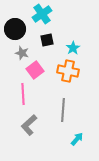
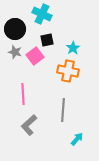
cyan cross: rotated 30 degrees counterclockwise
gray star: moved 7 px left, 1 px up
pink square: moved 14 px up
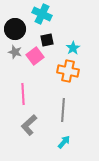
cyan arrow: moved 13 px left, 3 px down
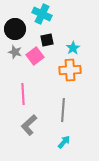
orange cross: moved 2 px right, 1 px up; rotated 15 degrees counterclockwise
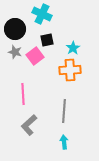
gray line: moved 1 px right, 1 px down
cyan arrow: rotated 48 degrees counterclockwise
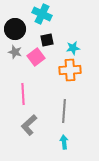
cyan star: rotated 24 degrees clockwise
pink square: moved 1 px right, 1 px down
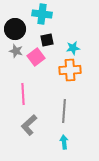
cyan cross: rotated 18 degrees counterclockwise
gray star: moved 1 px right, 1 px up
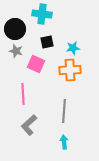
black square: moved 2 px down
pink square: moved 7 px down; rotated 30 degrees counterclockwise
